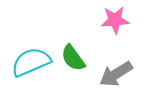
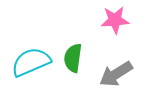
green semicircle: rotated 44 degrees clockwise
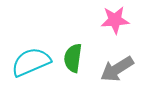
gray arrow: moved 1 px right, 5 px up
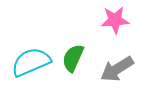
green semicircle: rotated 16 degrees clockwise
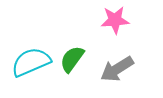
green semicircle: moved 1 px left, 1 px down; rotated 12 degrees clockwise
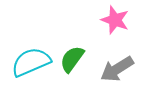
pink star: rotated 24 degrees clockwise
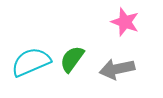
pink star: moved 10 px right, 2 px down
gray arrow: rotated 20 degrees clockwise
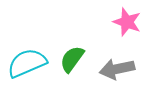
pink star: moved 2 px right
cyan semicircle: moved 4 px left, 1 px down
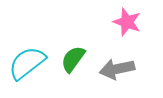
green semicircle: moved 1 px right
cyan semicircle: rotated 15 degrees counterclockwise
